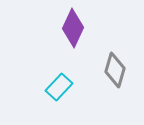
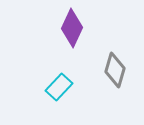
purple diamond: moved 1 px left
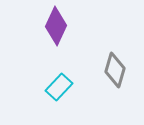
purple diamond: moved 16 px left, 2 px up
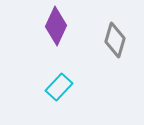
gray diamond: moved 30 px up
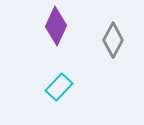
gray diamond: moved 2 px left; rotated 12 degrees clockwise
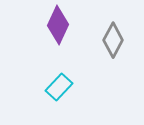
purple diamond: moved 2 px right, 1 px up
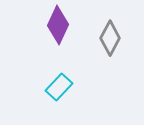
gray diamond: moved 3 px left, 2 px up
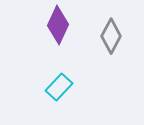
gray diamond: moved 1 px right, 2 px up
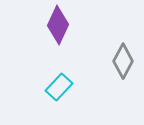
gray diamond: moved 12 px right, 25 px down
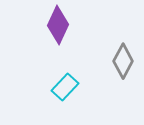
cyan rectangle: moved 6 px right
